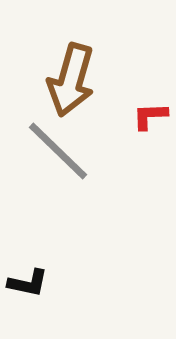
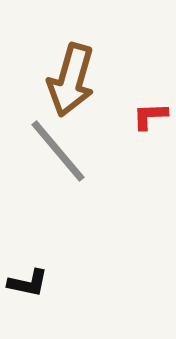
gray line: rotated 6 degrees clockwise
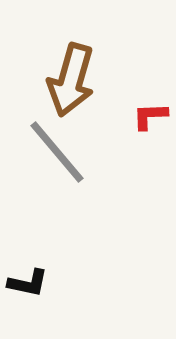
gray line: moved 1 px left, 1 px down
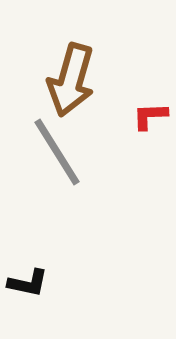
gray line: rotated 8 degrees clockwise
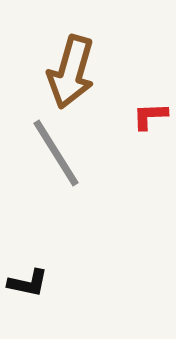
brown arrow: moved 8 px up
gray line: moved 1 px left, 1 px down
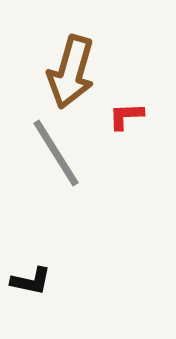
red L-shape: moved 24 px left
black L-shape: moved 3 px right, 2 px up
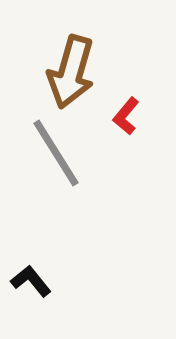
red L-shape: rotated 48 degrees counterclockwise
black L-shape: rotated 141 degrees counterclockwise
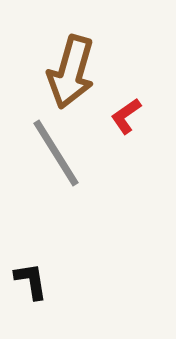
red L-shape: rotated 15 degrees clockwise
black L-shape: rotated 30 degrees clockwise
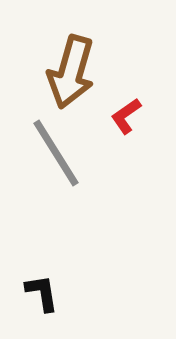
black L-shape: moved 11 px right, 12 px down
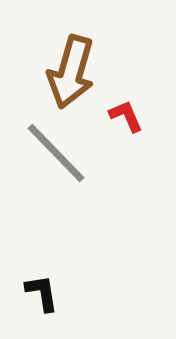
red L-shape: rotated 102 degrees clockwise
gray line: rotated 12 degrees counterclockwise
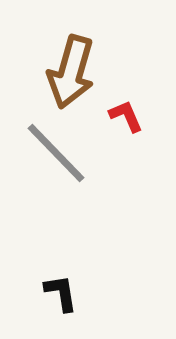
black L-shape: moved 19 px right
